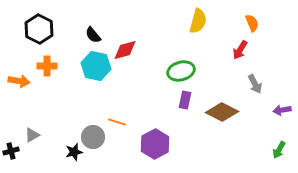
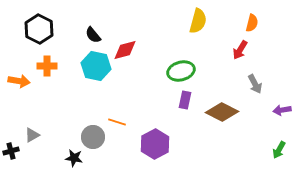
orange semicircle: rotated 36 degrees clockwise
black star: moved 6 px down; rotated 24 degrees clockwise
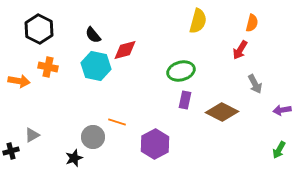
orange cross: moved 1 px right, 1 px down; rotated 12 degrees clockwise
black star: rotated 30 degrees counterclockwise
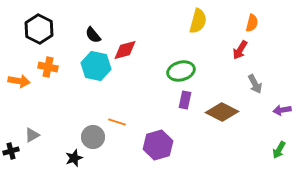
purple hexagon: moved 3 px right, 1 px down; rotated 12 degrees clockwise
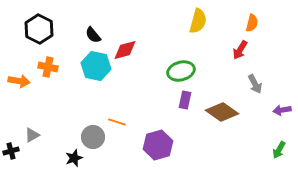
brown diamond: rotated 8 degrees clockwise
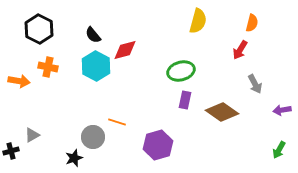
cyan hexagon: rotated 16 degrees clockwise
